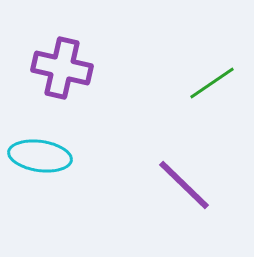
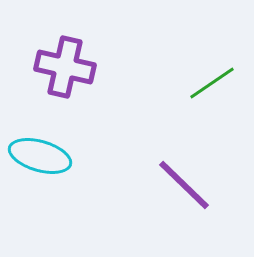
purple cross: moved 3 px right, 1 px up
cyan ellipse: rotated 8 degrees clockwise
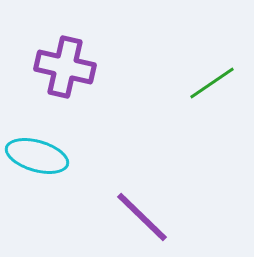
cyan ellipse: moved 3 px left
purple line: moved 42 px left, 32 px down
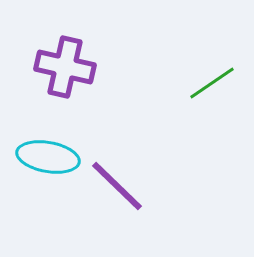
cyan ellipse: moved 11 px right, 1 px down; rotated 6 degrees counterclockwise
purple line: moved 25 px left, 31 px up
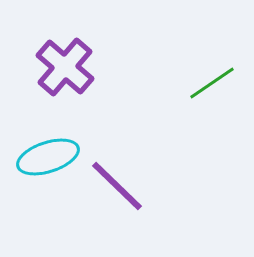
purple cross: rotated 28 degrees clockwise
cyan ellipse: rotated 28 degrees counterclockwise
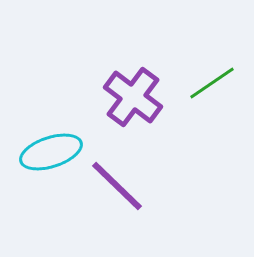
purple cross: moved 68 px right, 30 px down; rotated 4 degrees counterclockwise
cyan ellipse: moved 3 px right, 5 px up
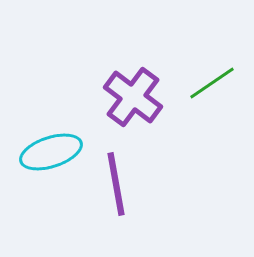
purple line: moved 1 px left, 2 px up; rotated 36 degrees clockwise
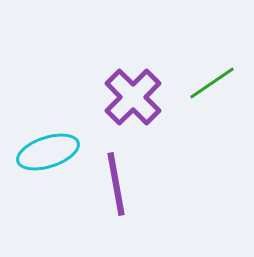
purple cross: rotated 8 degrees clockwise
cyan ellipse: moved 3 px left
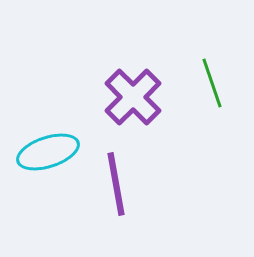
green line: rotated 75 degrees counterclockwise
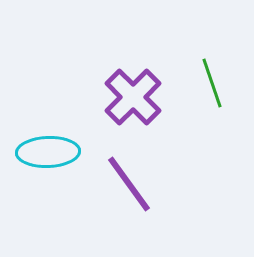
cyan ellipse: rotated 16 degrees clockwise
purple line: moved 13 px right; rotated 26 degrees counterclockwise
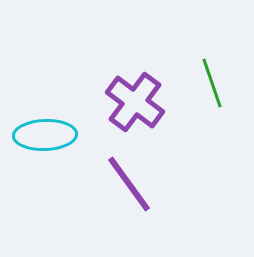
purple cross: moved 2 px right, 5 px down; rotated 8 degrees counterclockwise
cyan ellipse: moved 3 px left, 17 px up
